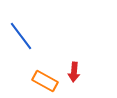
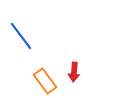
orange rectangle: rotated 25 degrees clockwise
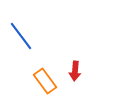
red arrow: moved 1 px right, 1 px up
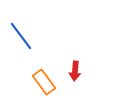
orange rectangle: moved 1 px left, 1 px down
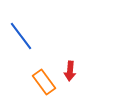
red arrow: moved 5 px left
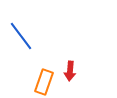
orange rectangle: rotated 55 degrees clockwise
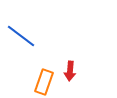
blue line: rotated 16 degrees counterclockwise
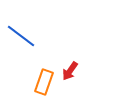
red arrow: rotated 30 degrees clockwise
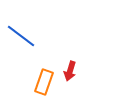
red arrow: rotated 18 degrees counterclockwise
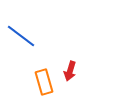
orange rectangle: rotated 35 degrees counterclockwise
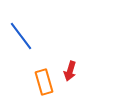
blue line: rotated 16 degrees clockwise
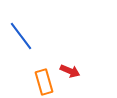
red arrow: rotated 84 degrees counterclockwise
